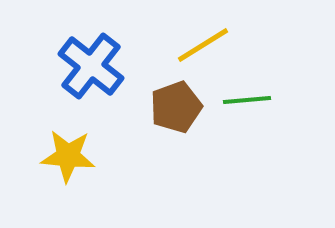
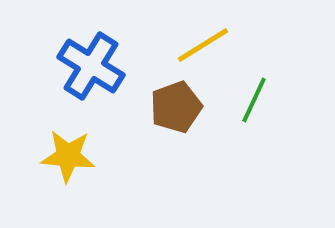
blue cross: rotated 6 degrees counterclockwise
green line: moved 7 px right; rotated 60 degrees counterclockwise
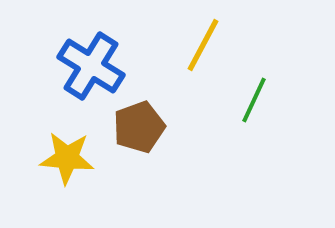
yellow line: rotated 30 degrees counterclockwise
brown pentagon: moved 37 px left, 20 px down
yellow star: moved 1 px left, 2 px down
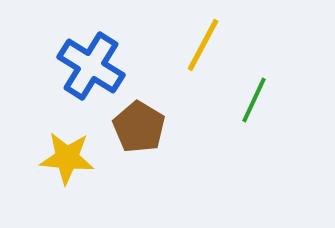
brown pentagon: rotated 21 degrees counterclockwise
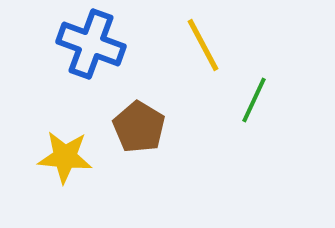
yellow line: rotated 56 degrees counterclockwise
blue cross: moved 22 px up; rotated 12 degrees counterclockwise
yellow star: moved 2 px left, 1 px up
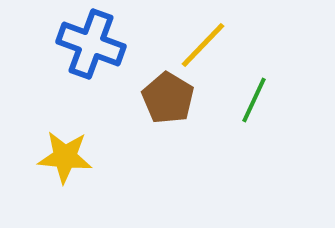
yellow line: rotated 72 degrees clockwise
brown pentagon: moved 29 px right, 29 px up
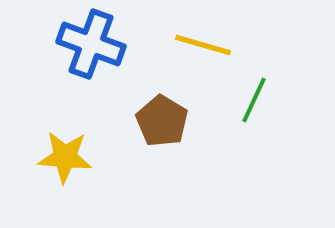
yellow line: rotated 62 degrees clockwise
brown pentagon: moved 6 px left, 23 px down
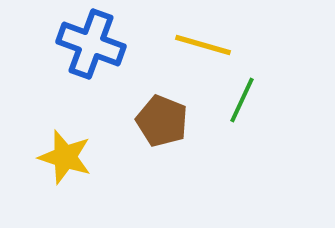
green line: moved 12 px left
brown pentagon: rotated 9 degrees counterclockwise
yellow star: rotated 12 degrees clockwise
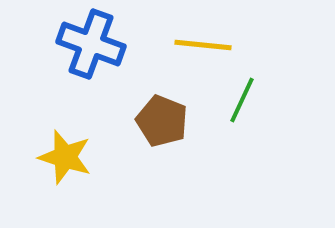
yellow line: rotated 10 degrees counterclockwise
